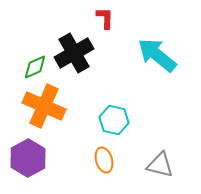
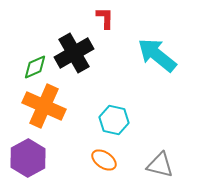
orange ellipse: rotated 40 degrees counterclockwise
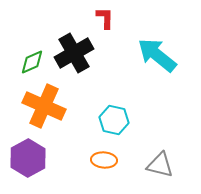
green diamond: moved 3 px left, 5 px up
orange ellipse: rotated 30 degrees counterclockwise
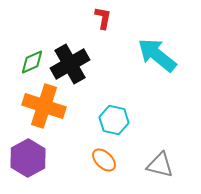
red L-shape: moved 2 px left; rotated 10 degrees clockwise
black cross: moved 4 px left, 11 px down
orange cross: rotated 6 degrees counterclockwise
orange ellipse: rotated 40 degrees clockwise
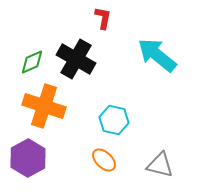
black cross: moved 6 px right, 5 px up; rotated 30 degrees counterclockwise
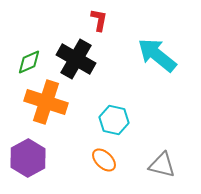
red L-shape: moved 4 px left, 2 px down
green diamond: moved 3 px left
orange cross: moved 2 px right, 4 px up
gray triangle: moved 2 px right
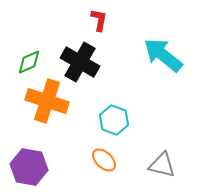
cyan arrow: moved 6 px right
black cross: moved 4 px right, 3 px down
orange cross: moved 1 px right, 1 px up
cyan hexagon: rotated 8 degrees clockwise
purple hexagon: moved 1 px right, 9 px down; rotated 21 degrees counterclockwise
